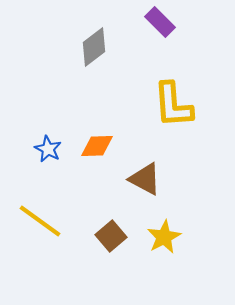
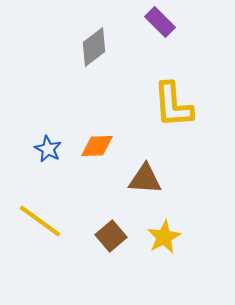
brown triangle: rotated 24 degrees counterclockwise
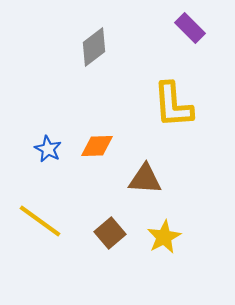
purple rectangle: moved 30 px right, 6 px down
brown square: moved 1 px left, 3 px up
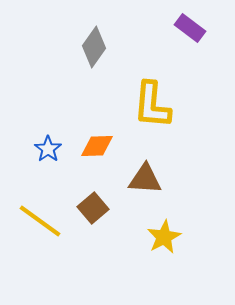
purple rectangle: rotated 8 degrees counterclockwise
gray diamond: rotated 18 degrees counterclockwise
yellow L-shape: moved 21 px left; rotated 9 degrees clockwise
blue star: rotated 8 degrees clockwise
brown square: moved 17 px left, 25 px up
